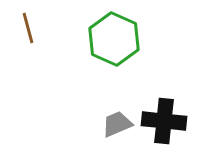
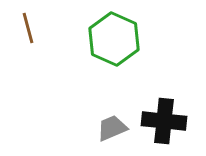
gray trapezoid: moved 5 px left, 4 px down
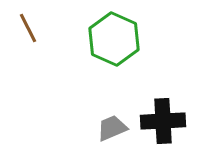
brown line: rotated 12 degrees counterclockwise
black cross: moved 1 px left; rotated 9 degrees counterclockwise
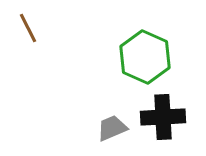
green hexagon: moved 31 px right, 18 px down
black cross: moved 4 px up
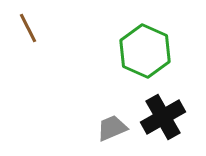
green hexagon: moved 6 px up
black cross: rotated 27 degrees counterclockwise
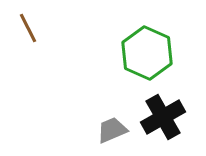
green hexagon: moved 2 px right, 2 px down
gray trapezoid: moved 2 px down
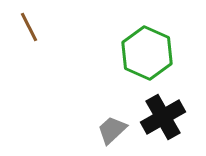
brown line: moved 1 px right, 1 px up
gray trapezoid: rotated 20 degrees counterclockwise
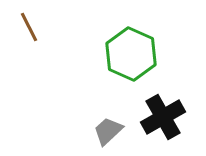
green hexagon: moved 16 px left, 1 px down
gray trapezoid: moved 4 px left, 1 px down
